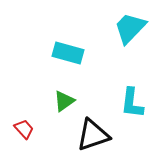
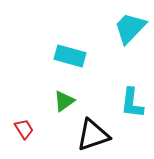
cyan rectangle: moved 2 px right, 3 px down
red trapezoid: rotated 10 degrees clockwise
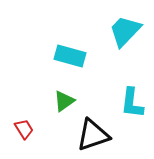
cyan trapezoid: moved 5 px left, 3 px down
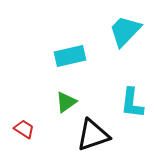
cyan rectangle: rotated 28 degrees counterclockwise
green triangle: moved 2 px right, 1 px down
red trapezoid: rotated 25 degrees counterclockwise
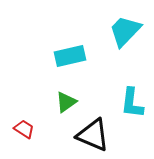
black triangle: rotated 42 degrees clockwise
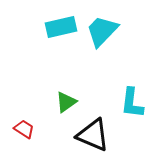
cyan trapezoid: moved 23 px left
cyan rectangle: moved 9 px left, 29 px up
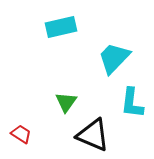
cyan trapezoid: moved 12 px right, 27 px down
green triangle: rotated 20 degrees counterclockwise
red trapezoid: moved 3 px left, 5 px down
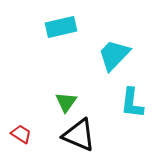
cyan trapezoid: moved 3 px up
black triangle: moved 14 px left
